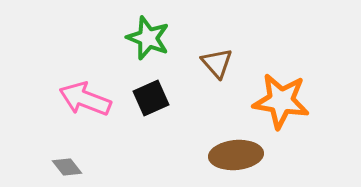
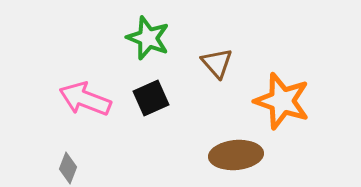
orange star: moved 1 px right; rotated 10 degrees clockwise
gray diamond: moved 1 px right, 1 px down; rotated 60 degrees clockwise
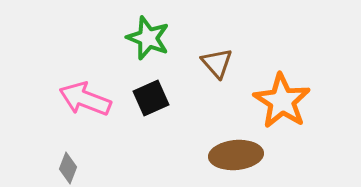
orange star: rotated 14 degrees clockwise
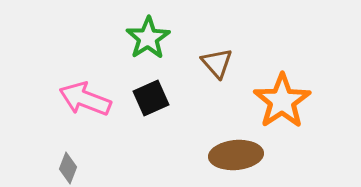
green star: rotated 18 degrees clockwise
orange star: rotated 6 degrees clockwise
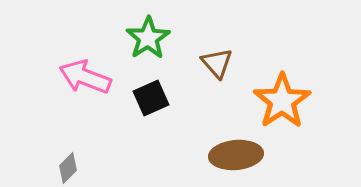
pink arrow: moved 22 px up
gray diamond: rotated 24 degrees clockwise
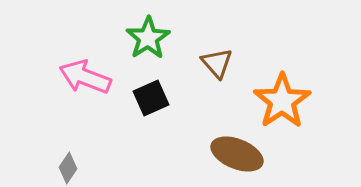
brown ellipse: moved 1 px right, 1 px up; rotated 27 degrees clockwise
gray diamond: rotated 12 degrees counterclockwise
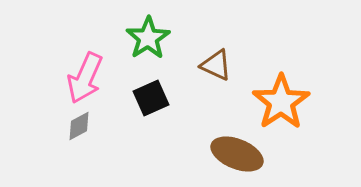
brown triangle: moved 1 px left, 2 px down; rotated 24 degrees counterclockwise
pink arrow: moved 1 px down; rotated 87 degrees counterclockwise
orange star: moved 1 px left, 1 px down
gray diamond: moved 11 px right, 42 px up; rotated 28 degrees clockwise
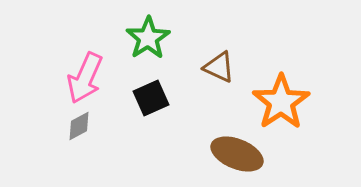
brown triangle: moved 3 px right, 2 px down
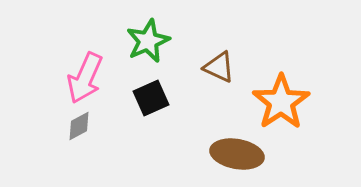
green star: moved 3 px down; rotated 9 degrees clockwise
brown ellipse: rotated 12 degrees counterclockwise
